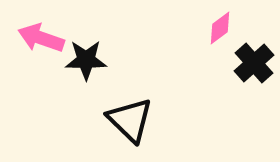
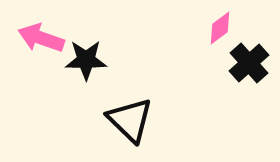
black cross: moved 5 px left
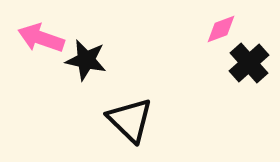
pink diamond: moved 1 px right, 1 px down; rotated 16 degrees clockwise
black star: rotated 12 degrees clockwise
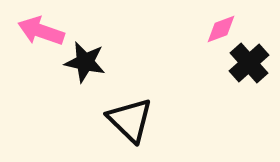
pink arrow: moved 7 px up
black star: moved 1 px left, 2 px down
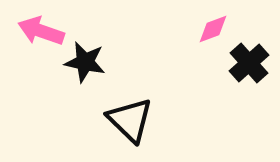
pink diamond: moved 8 px left
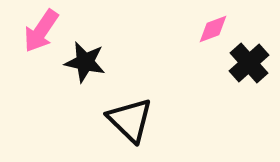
pink arrow: rotated 75 degrees counterclockwise
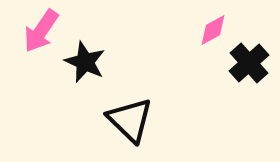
pink diamond: moved 1 px down; rotated 8 degrees counterclockwise
black star: rotated 12 degrees clockwise
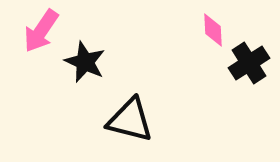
pink diamond: rotated 64 degrees counterclockwise
black cross: rotated 9 degrees clockwise
black triangle: rotated 30 degrees counterclockwise
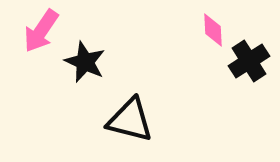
black cross: moved 2 px up
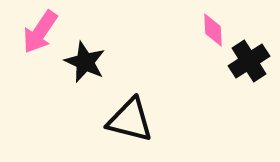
pink arrow: moved 1 px left, 1 px down
